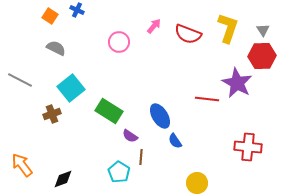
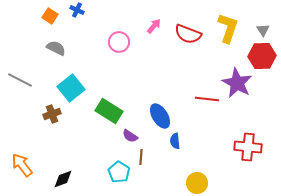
blue semicircle: rotated 28 degrees clockwise
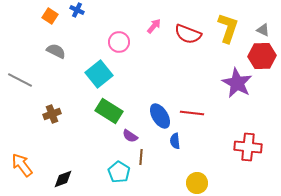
gray triangle: rotated 32 degrees counterclockwise
gray semicircle: moved 3 px down
cyan square: moved 28 px right, 14 px up
red line: moved 15 px left, 14 px down
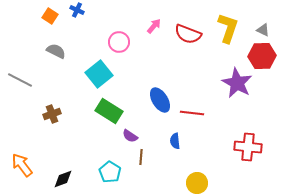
blue ellipse: moved 16 px up
cyan pentagon: moved 9 px left
